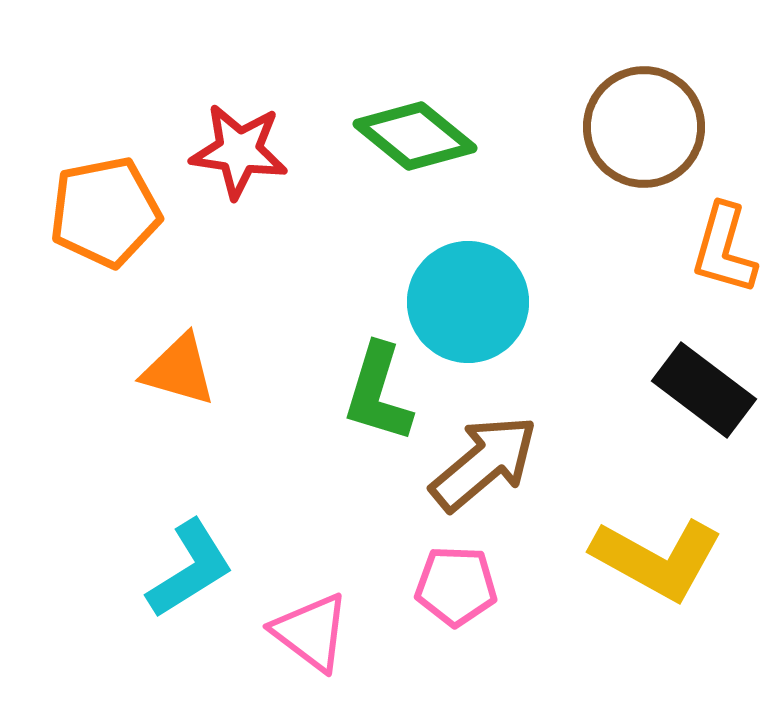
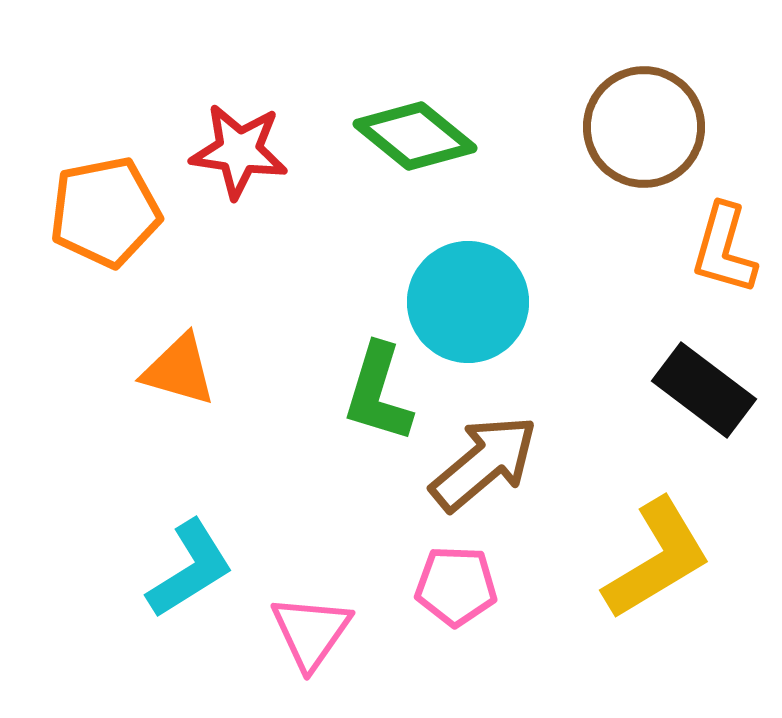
yellow L-shape: rotated 60 degrees counterclockwise
pink triangle: rotated 28 degrees clockwise
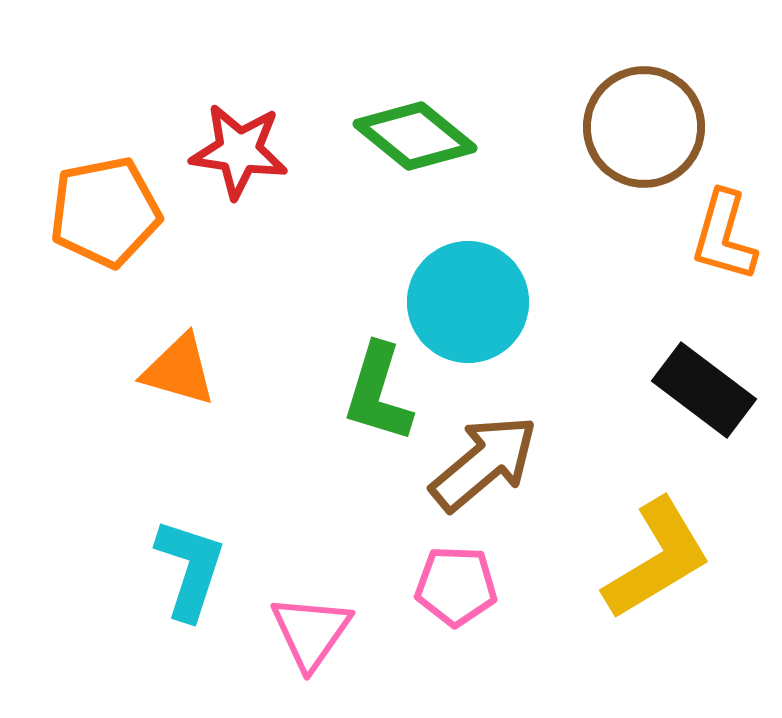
orange L-shape: moved 13 px up
cyan L-shape: rotated 40 degrees counterclockwise
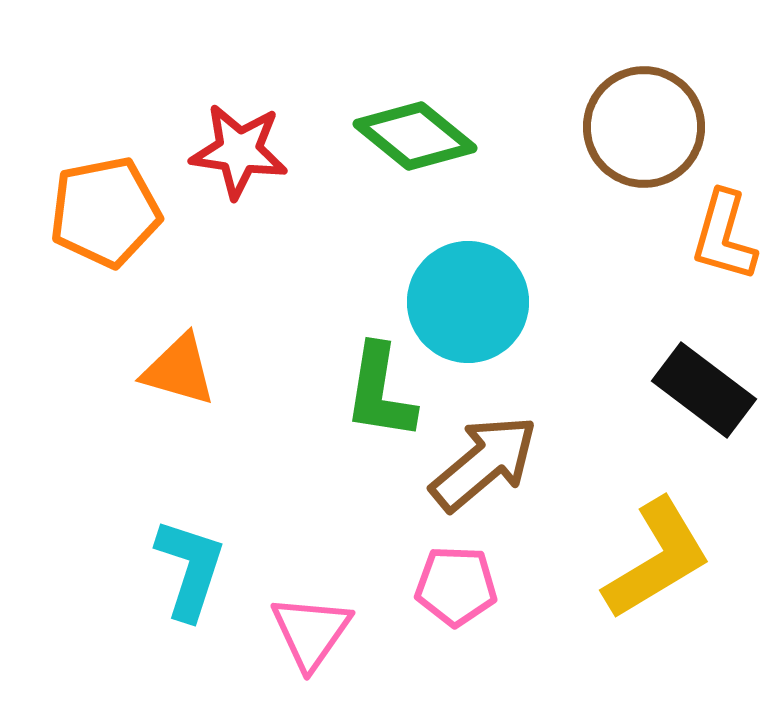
green L-shape: moved 2 px right, 1 px up; rotated 8 degrees counterclockwise
